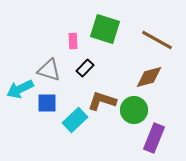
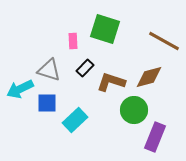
brown line: moved 7 px right, 1 px down
brown L-shape: moved 9 px right, 19 px up
purple rectangle: moved 1 px right, 1 px up
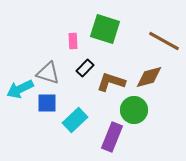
gray triangle: moved 1 px left, 3 px down
purple rectangle: moved 43 px left
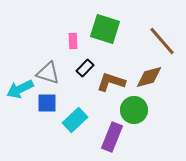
brown line: moved 2 px left; rotated 20 degrees clockwise
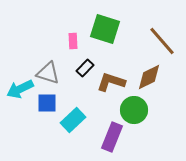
brown diamond: rotated 12 degrees counterclockwise
cyan rectangle: moved 2 px left
